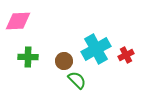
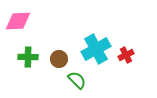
brown circle: moved 5 px left, 2 px up
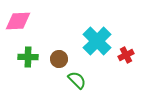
cyan cross: moved 1 px right, 8 px up; rotated 16 degrees counterclockwise
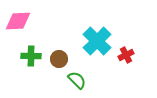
green cross: moved 3 px right, 1 px up
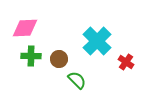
pink diamond: moved 7 px right, 7 px down
red cross: moved 7 px down; rotated 28 degrees counterclockwise
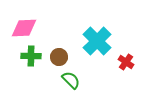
pink diamond: moved 1 px left
brown circle: moved 2 px up
green semicircle: moved 6 px left
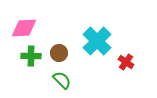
brown circle: moved 4 px up
green semicircle: moved 9 px left
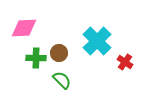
green cross: moved 5 px right, 2 px down
red cross: moved 1 px left
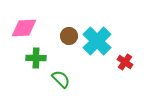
brown circle: moved 10 px right, 17 px up
green semicircle: moved 1 px left, 1 px up
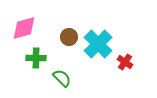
pink diamond: rotated 12 degrees counterclockwise
brown circle: moved 1 px down
cyan cross: moved 1 px right, 3 px down
green semicircle: moved 1 px right, 1 px up
